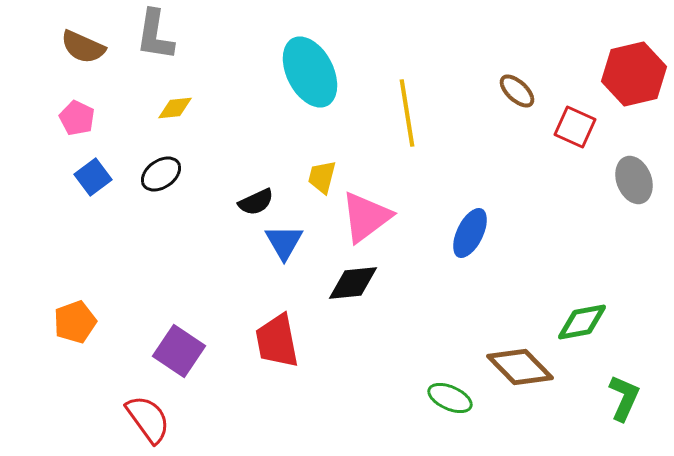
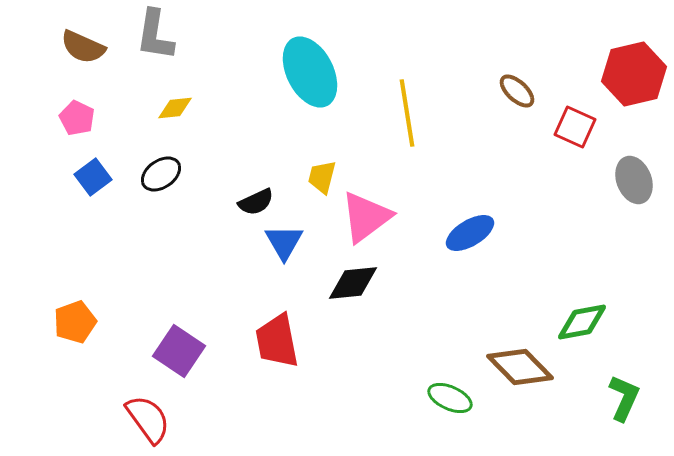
blue ellipse: rotated 33 degrees clockwise
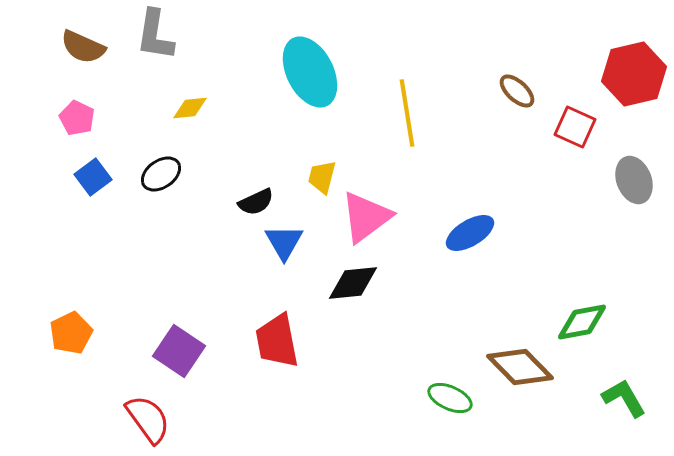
yellow diamond: moved 15 px right
orange pentagon: moved 4 px left, 11 px down; rotated 6 degrees counterclockwise
green L-shape: rotated 54 degrees counterclockwise
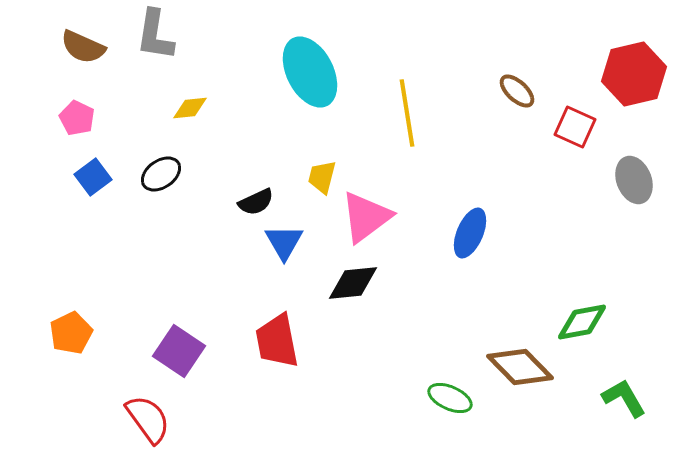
blue ellipse: rotated 36 degrees counterclockwise
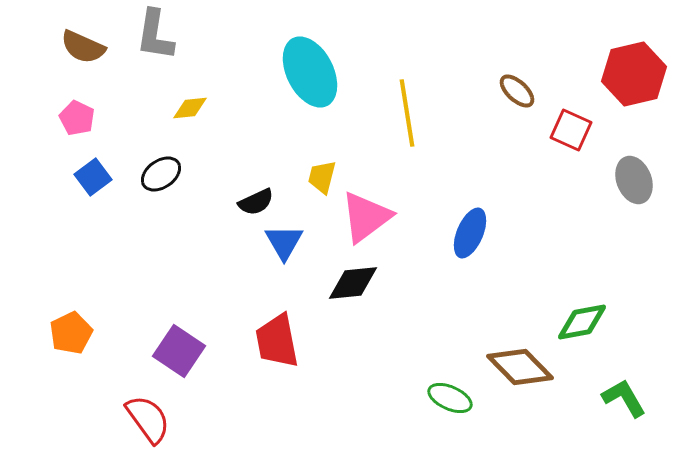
red square: moved 4 px left, 3 px down
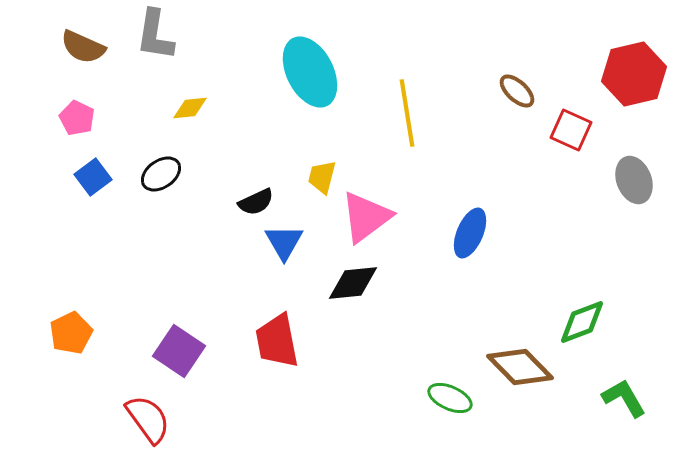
green diamond: rotated 10 degrees counterclockwise
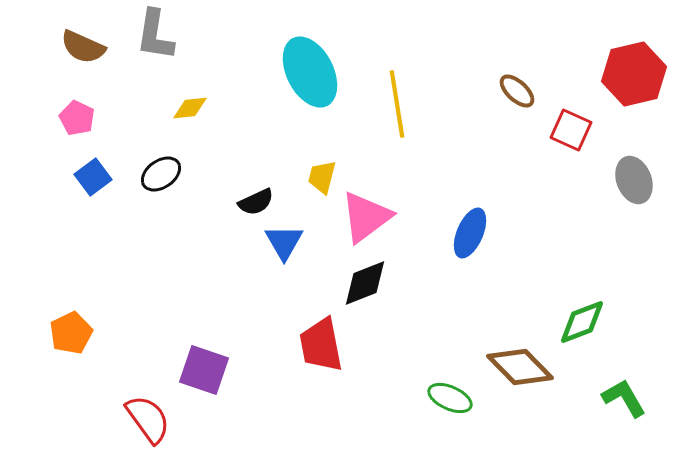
yellow line: moved 10 px left, 9 px up
black diamond: moved 12 px right; rotated 16 degrees counterclockwise
red trapezoid: moved 44 px right, 4 px down
purple square: moved 25 px right, 19 px down; rotated 15 degrees counterclockwise
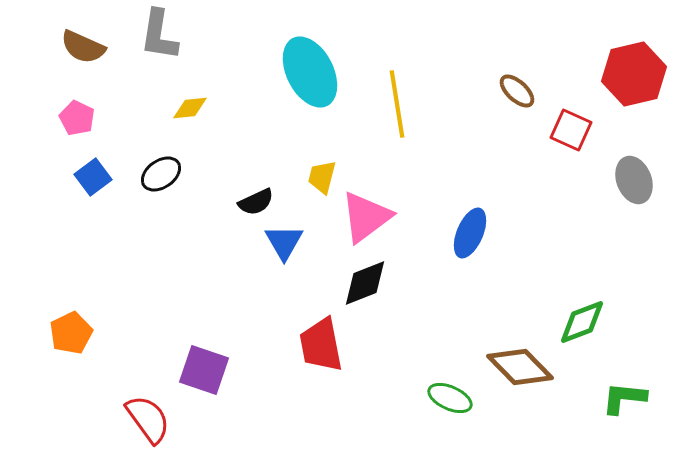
gray L-shape: moved 4 px right
green L-shape: rotated 54 degrees counterclockwise
